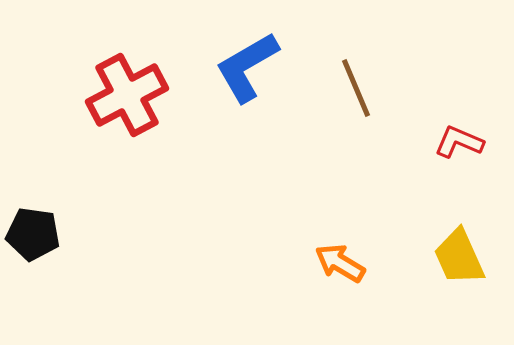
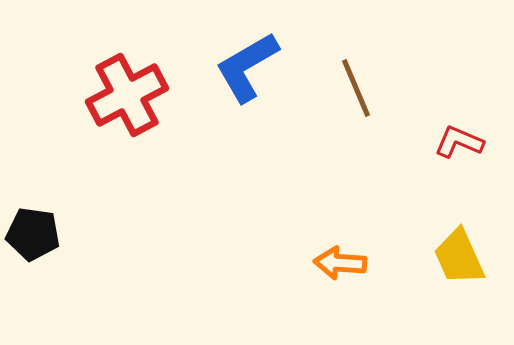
orange arrow: rotated 27 degrees counterclockwise
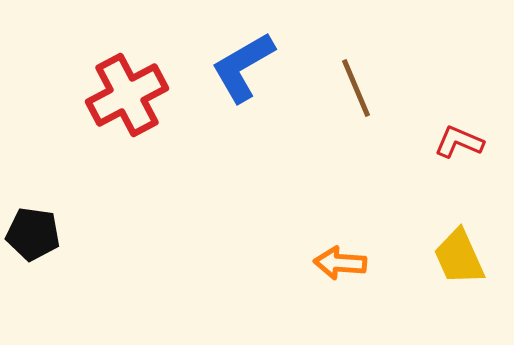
blue L-shape: moved 4 px left
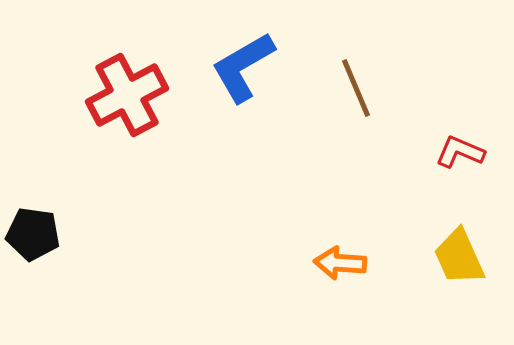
red L-shape: moved 1 px right, 10 px down
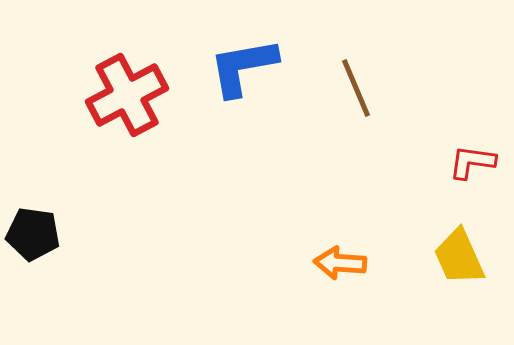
blue L-shape: rotated 20 degrees clockwise
red L-shape: moved 12 px right, 10 px down; rotated 15 degrees counterclockwise
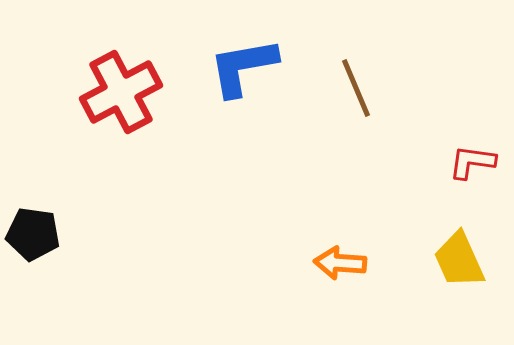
red cross: moved 6 px left, 3 px up
yellow trapezoid: moved 3 px down
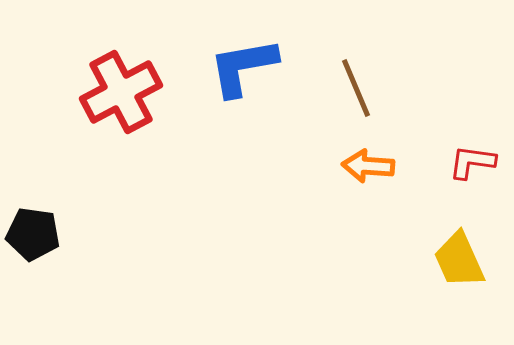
orange arrow: moved 28 px right, 97 px up
